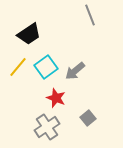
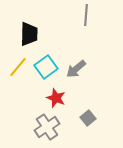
gray line: moved 4 px left; rotated 25 degrees clockwise
black trapezoid: rotated 55 degrees counterclockwise
gray arrow: moved 1 px right, 2 px up
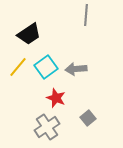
black trapezoid: rotated 55 degrees clockwise
gray arrow: rotated 35 degrees clockwise
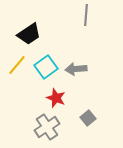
yellow line: moved 1 px left, 2 px up
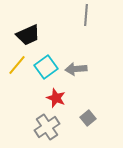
black trapezoid: moved 1 px left, 1 px down; rotated 10 degrees clockwise
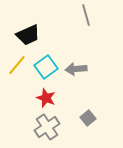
gray line: rotated 20 degrees counterclockwise
red star: moved 10 px left
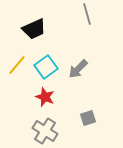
gray line: moved 1 px right, 1 px up
black trapezoid: moved 6 px right, 6 px up
gray arrow: moved 2 px right; rotated 40 degrees counterclockwise
red star: moved 1 px left, 1 px up
gray square: rotated 21 degrees clockwise
gray cross: moved 2 px left, 4 px down; rotated 25 degrees counterclockwise
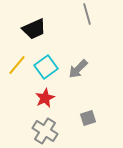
red star: moved 1 px down; rotated 24 degrees clockwise
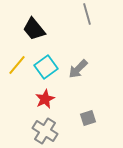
black trapezoid: rotated 75 degrees clockwise
red star: moved 1 px down
